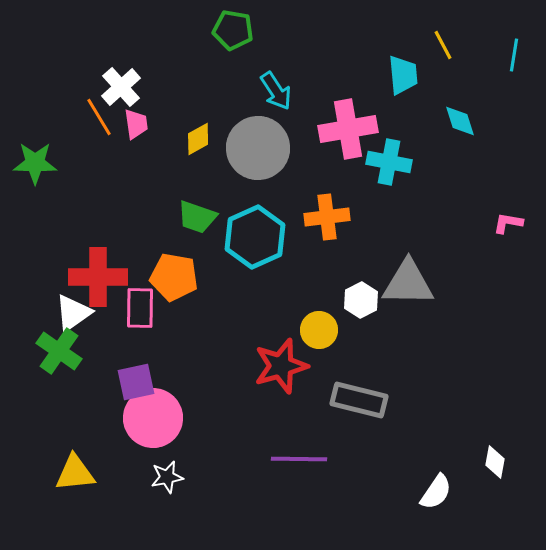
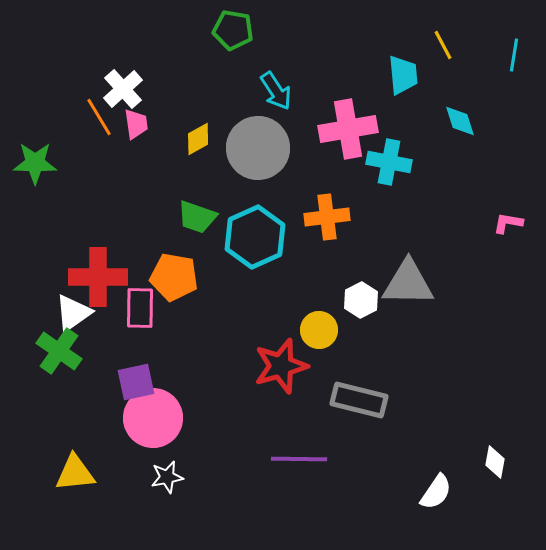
white cross: moved 2 px right, 2 px down
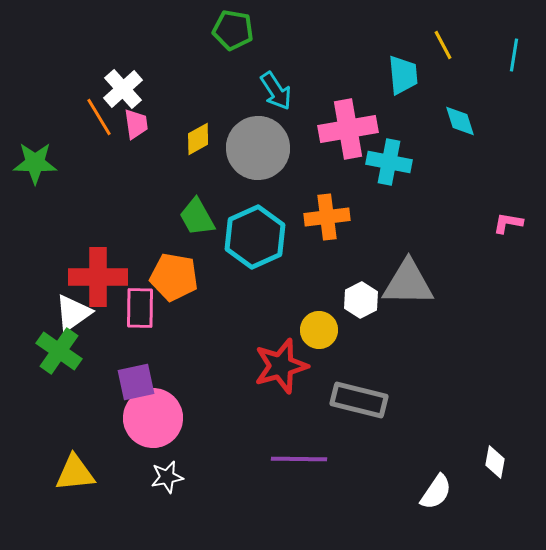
green trapezoid: rotated 42 degrees clockwise
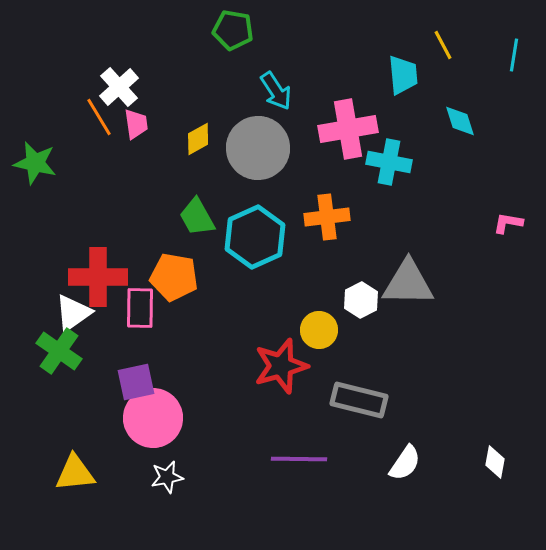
white cross: moved 4 px left, 2 px up
green star: rotated 12 degrees clockwise
white semicircle: moved 31 px left, 29 px up
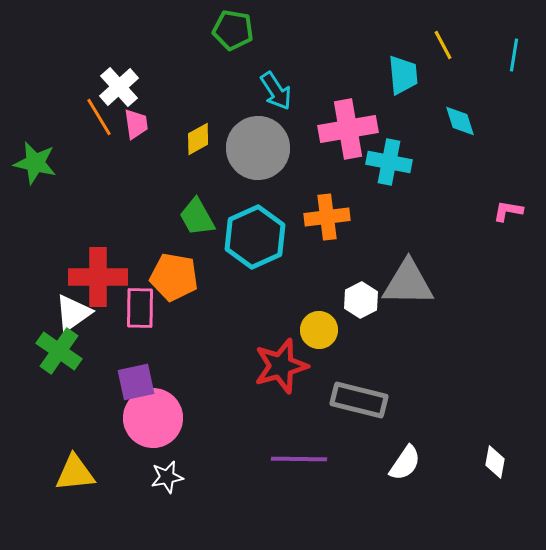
pink L-shape: moved 12 px up
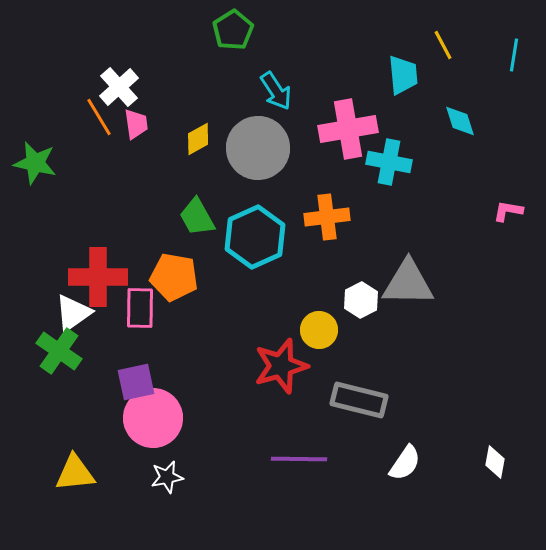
green pentagon: rotated 30 degrees clockwise
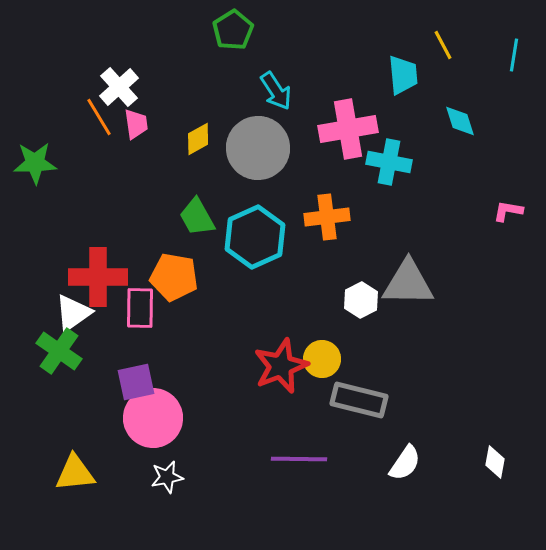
green star: rotated 15 degrees counterclockwise
yellow circle: moved 3 px right, 29 px down
red star: rotated 6 degrees counterclockwise
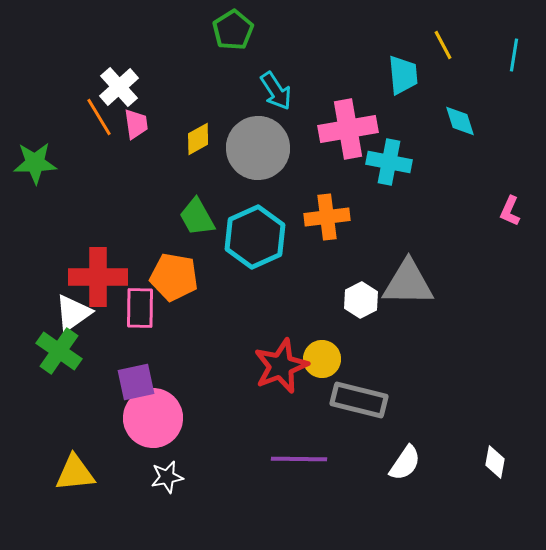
pink L-shape: moved 2 px right; rotated 76 degrees counterclockwise
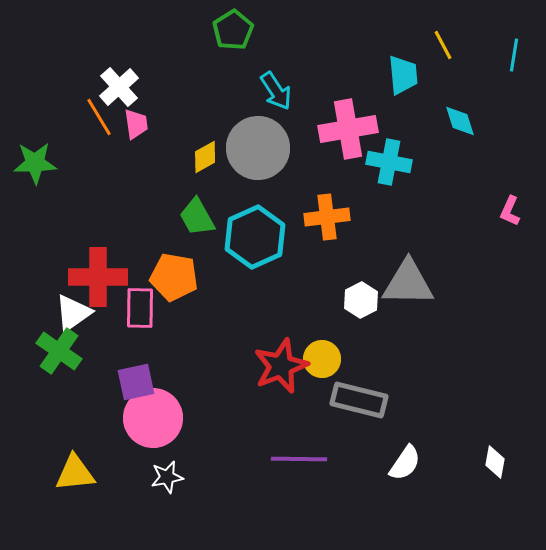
yellow diamond: moved 7 px right, 18 px down
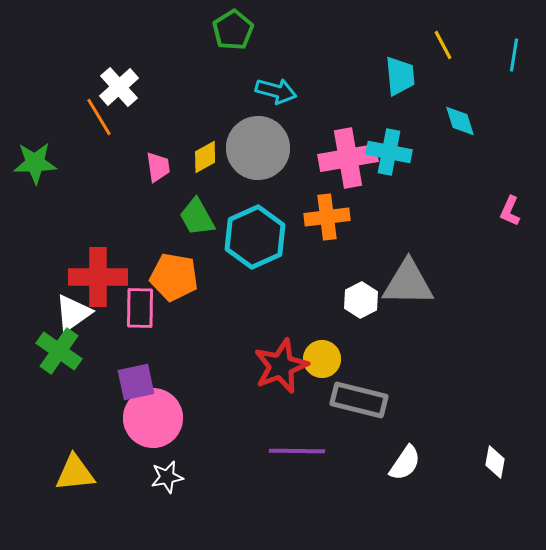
cyan trapezoid: moved 3 px left, 1 px down
cyan arrow: rotated 42 degrees counterclockwise
pink trapezoid: moved 22 px right, 43 px down
pink cross: moved 29 px down
cyan cross: moved 10 px up
purple line: moved 2 px left, 8 px up
